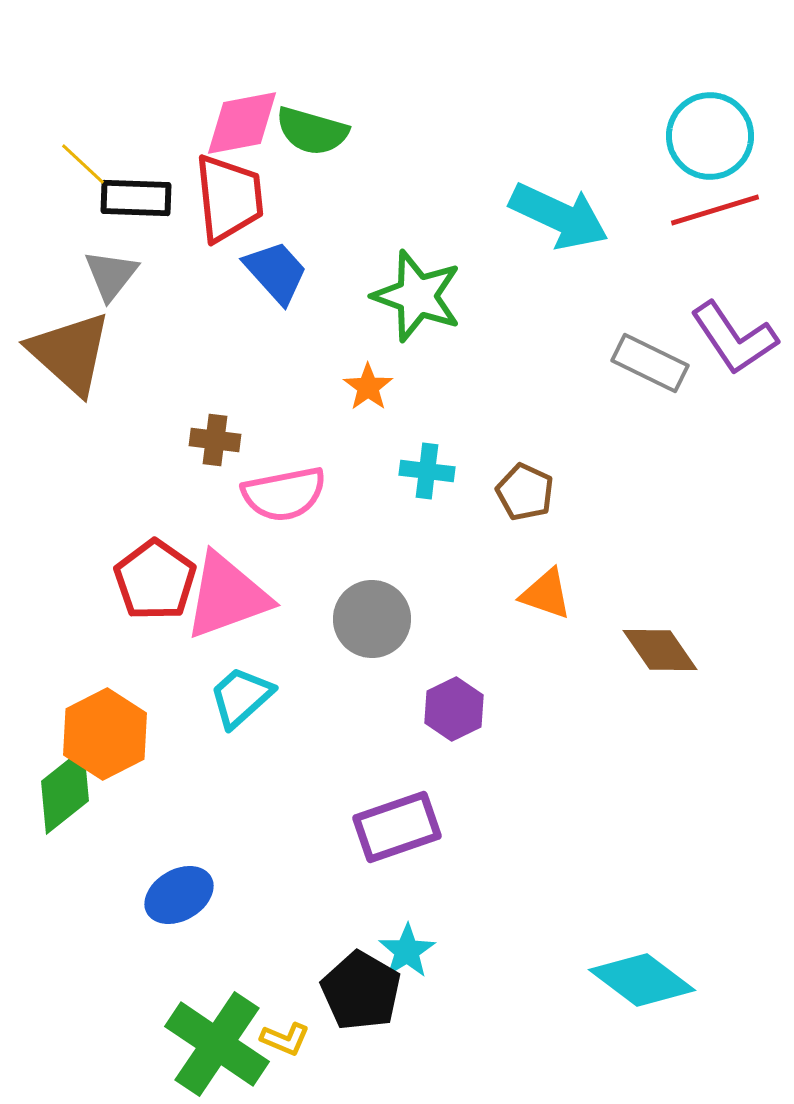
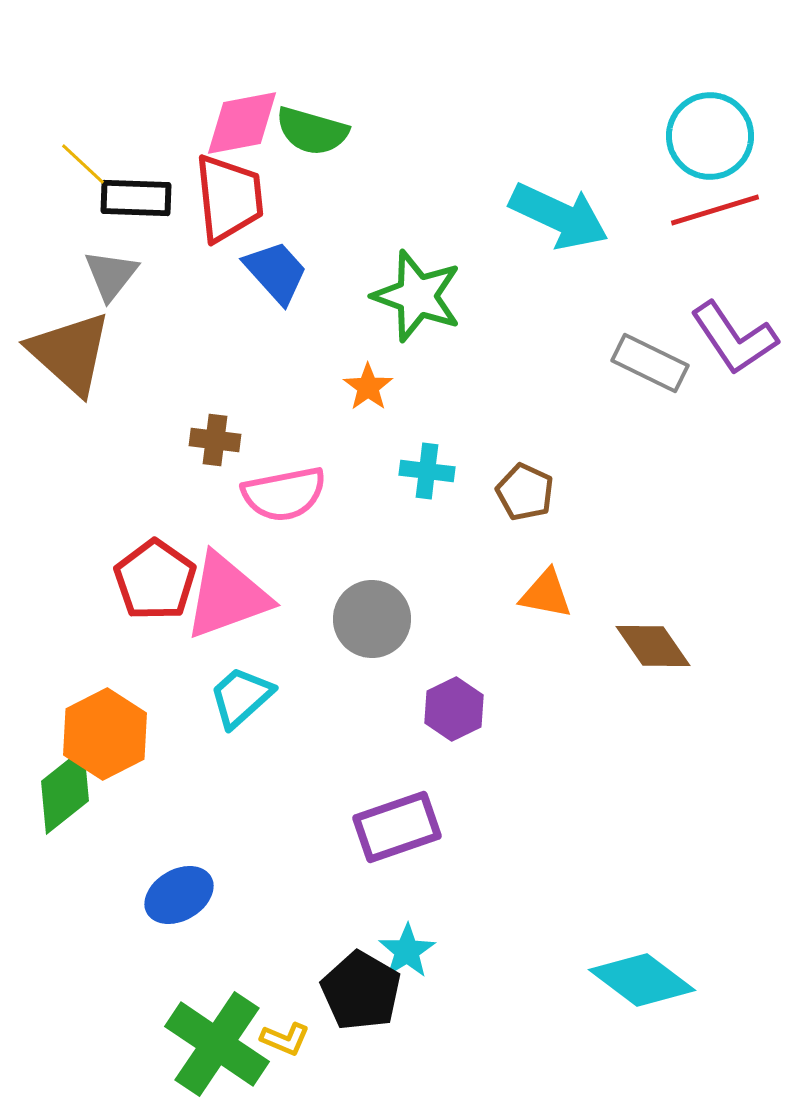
orange triangle: rotated 8 degrees counterclockwise
brown diamond: moved 7 px left, 4 px up
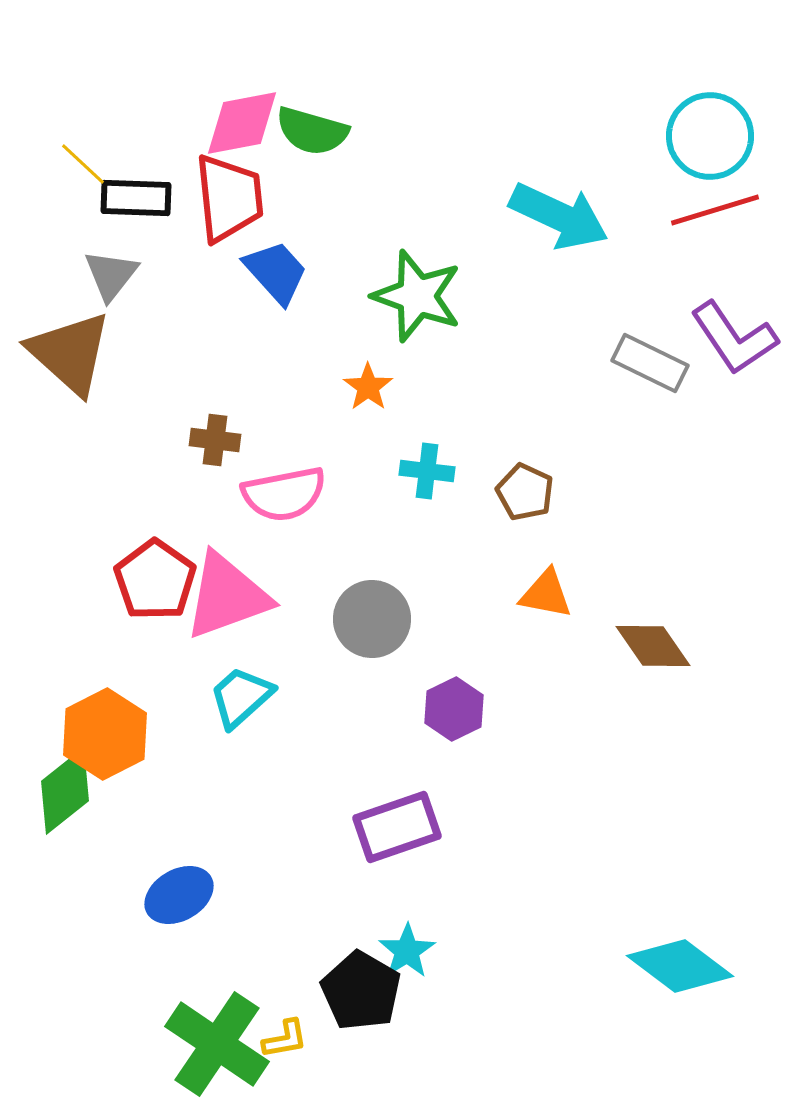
cyan diamond: moved 38 px right, 14 px up
yellow L-shape: rotated 33 degrees counterclockwise
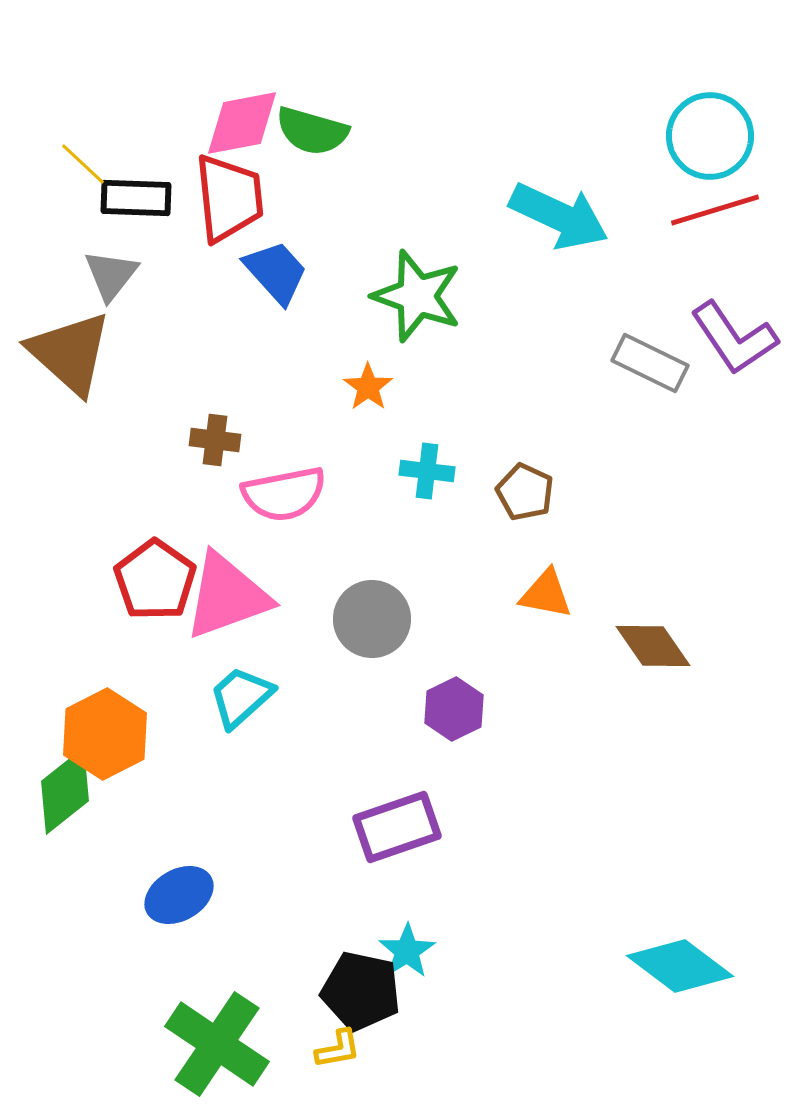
black pentagon: rotated 18 degrees counterclockwise
yellow L-shape: moved 53 px right, 10 px down
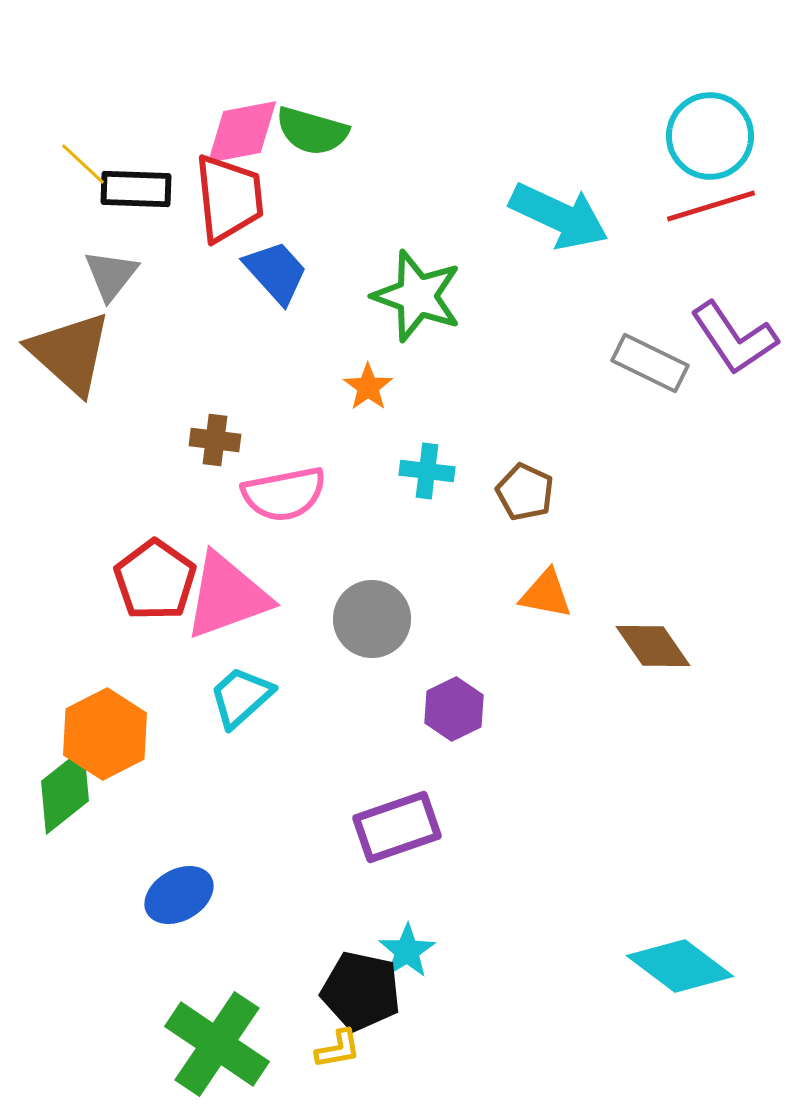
pink diamond: moved 9 px down
black rectangle: moved 9 px up
red line: moved 4 px left, 4 px up
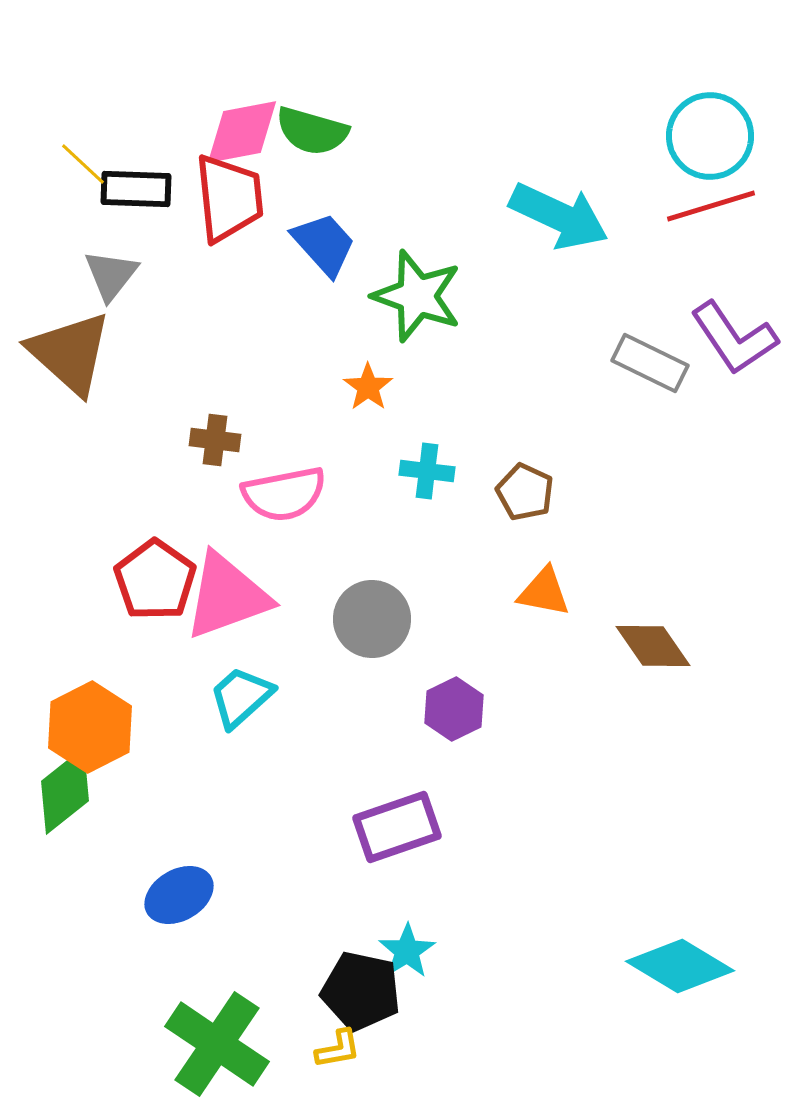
blue trapezoid: moved 48 px right, 28 px up
orange triangle: moved 2 px left, 2 px up
orange hexagon: moved 15 px left, 7 px up
cyan diamond: rotated 6 degrees counterclockwise
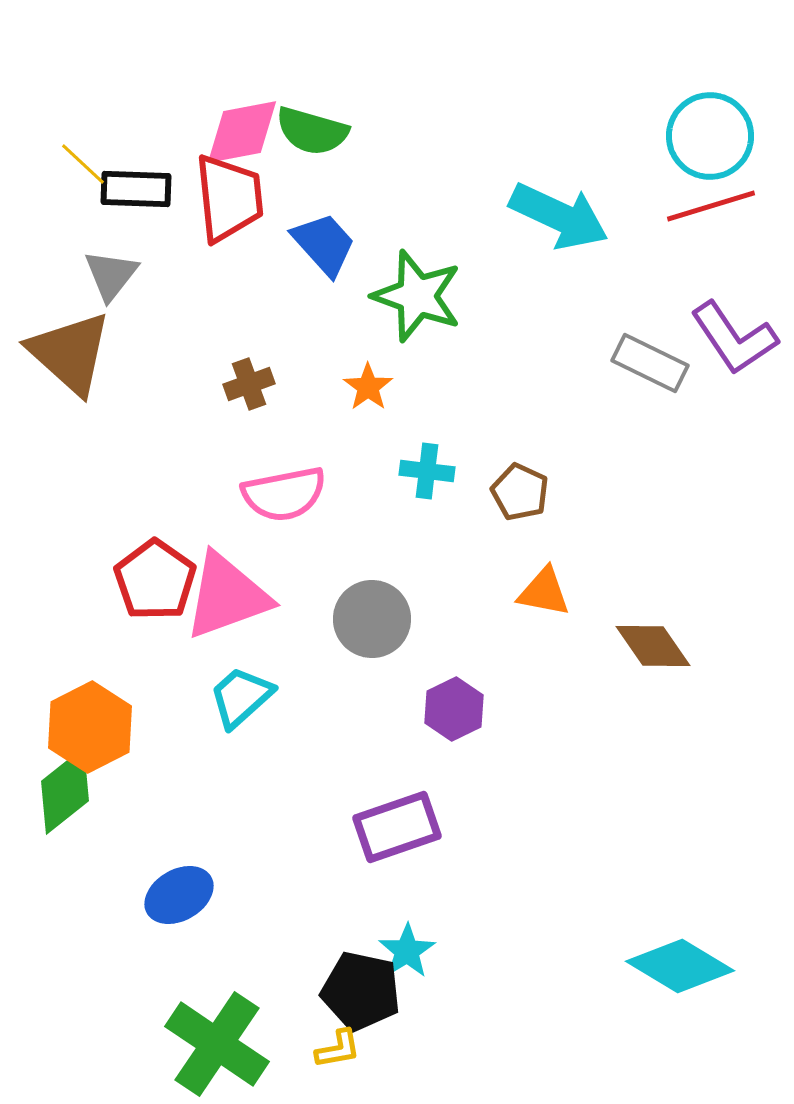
brown cross: moved 34 px right, 56 px up; rotated 27 degrees counterclockwise
brown pentagon: moved 5 px left
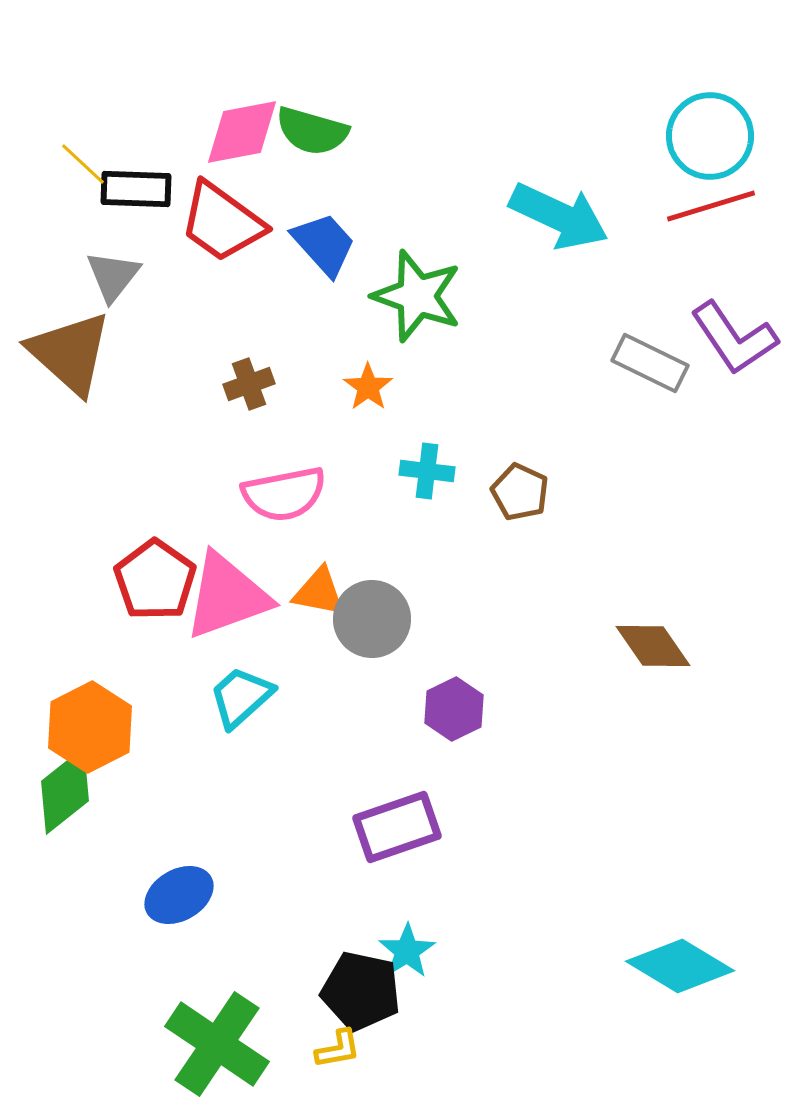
red trapezoid: moved 7 px left, 24 px down; rotated 132 degrees clockwise
gray triangle: moved 2 px right, 1 px down
orange triangle: moved 225 px left
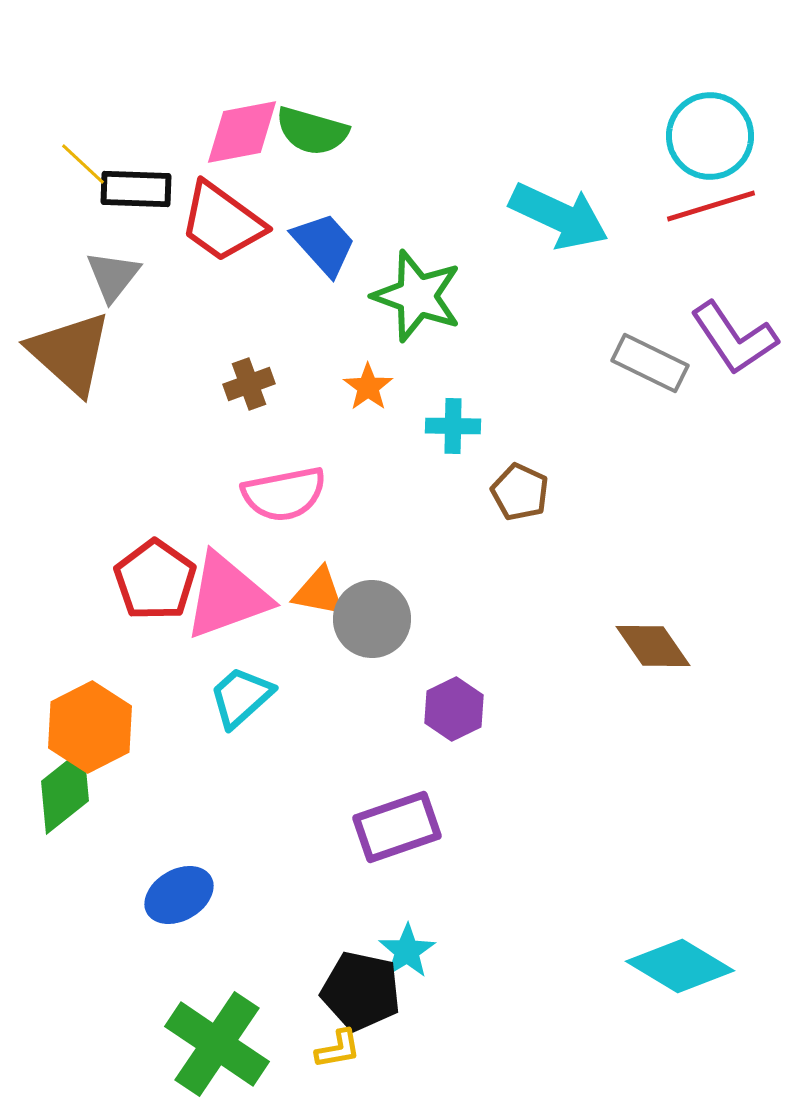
cyan cross: moved 26 px right, 45 px up; rotated 6 degrees counterclockwise
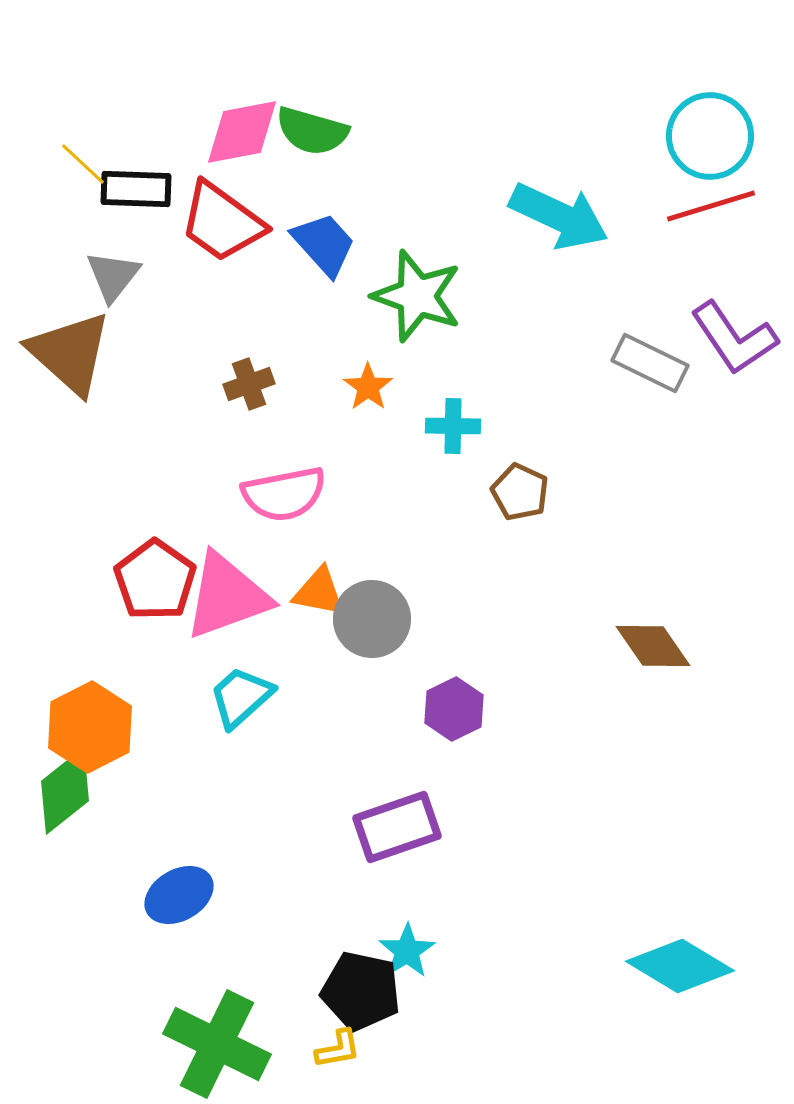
green cross: rotated 8 degrees counterclockwise
